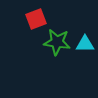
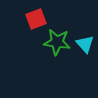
cyan triangle: rotated 48 degrees clockwise
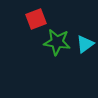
cyan triangle: rotated 36 degrees clockwise
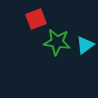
cyan triangle: moved 1 px down
